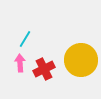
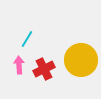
cyan line: moved 2 px right
pink arrow: moved 1 px left, 2 px down
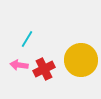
pink arrow: rotated 78 degrees counterclockwise
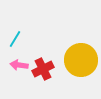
cyan line: moved 12 px left
red cross: moved 1 px left
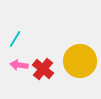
yellow circle: moved 1 px left, 1 px down
red cross: rotated 25 degrees counterclockwise
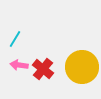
yellow circle: moved 2 px right, 6 px down
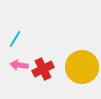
red cross: rotated 25 degrees clockwise
